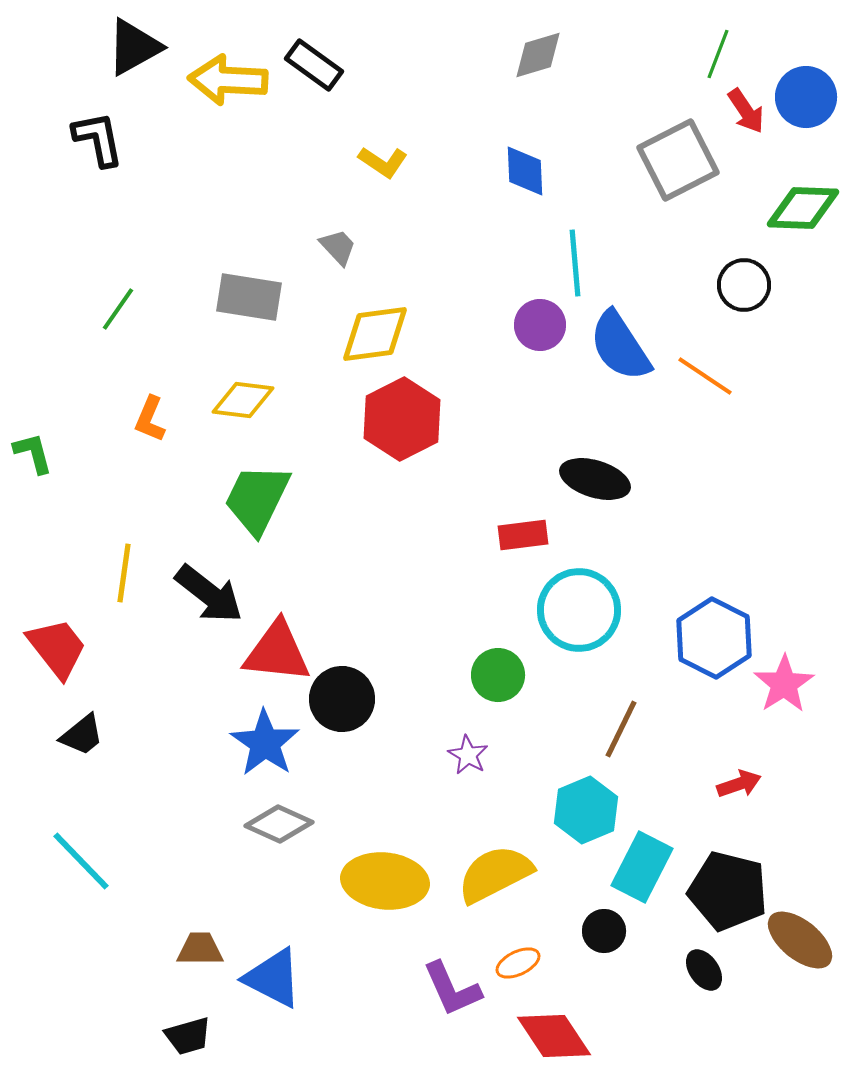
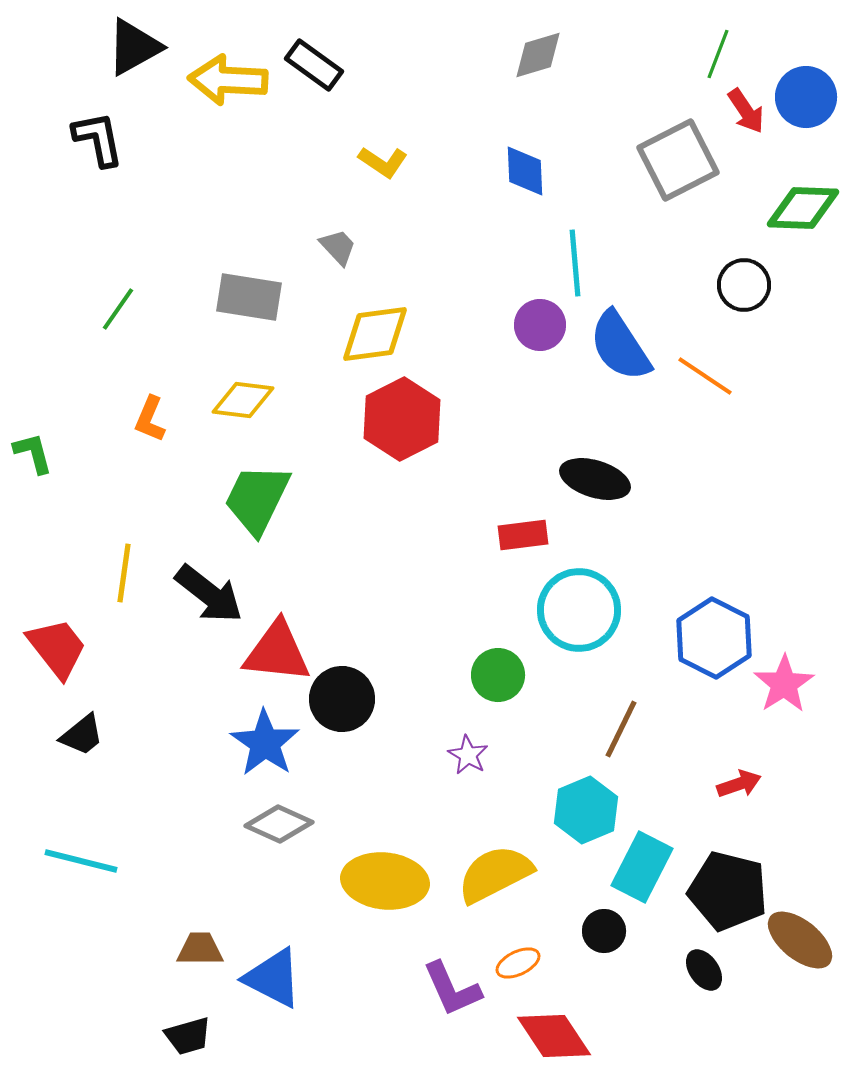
cyan line at (81, 861): rotated 32 degrees counterclockwise
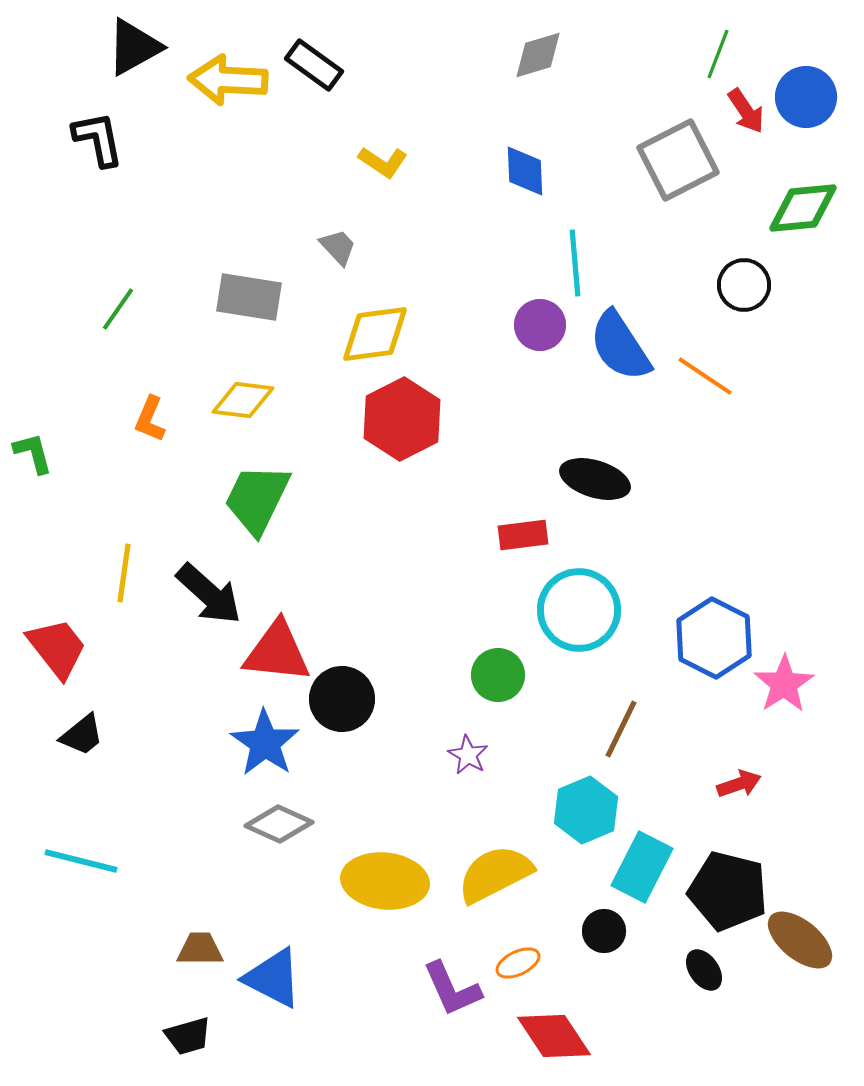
green diamond at (803, 208): rotated 8 degrees counterclockwise
black arrow at (209, 594): rotated 4 degrees clockwise
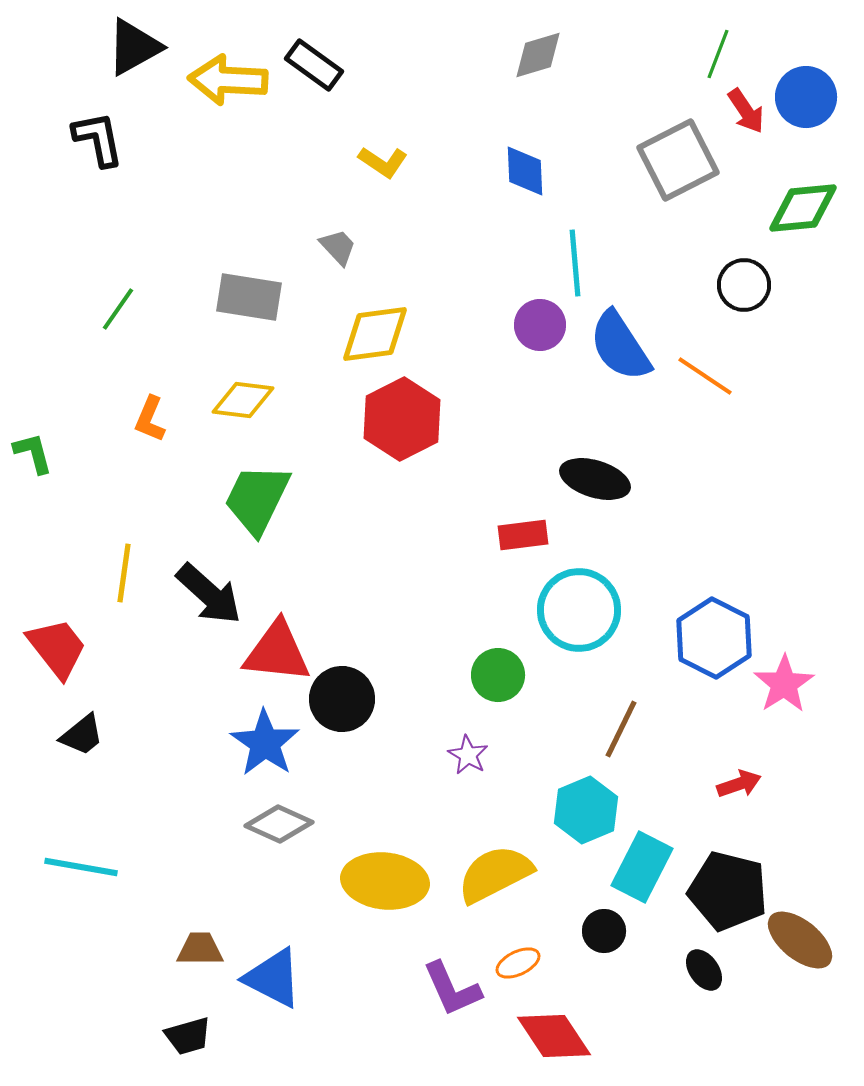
cyan line at (81, 861): moved 6 px down; rotated 4 degrees counterclockwise
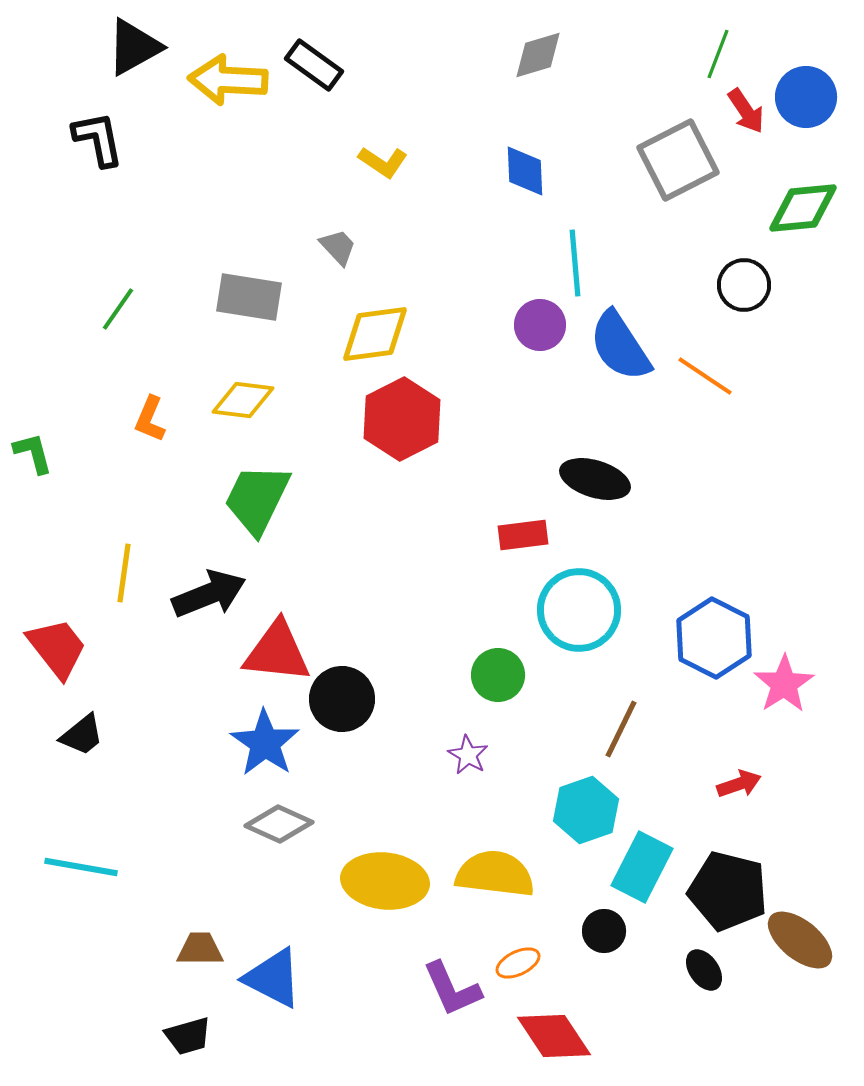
black arrow at (209, 594): rotated 64 degrees counterclockwise
cyan hexagon at (586, 810): rotated 4 degrees clockwise
yellow semicircle at (495, 874): rotated 34 degrees clockwise
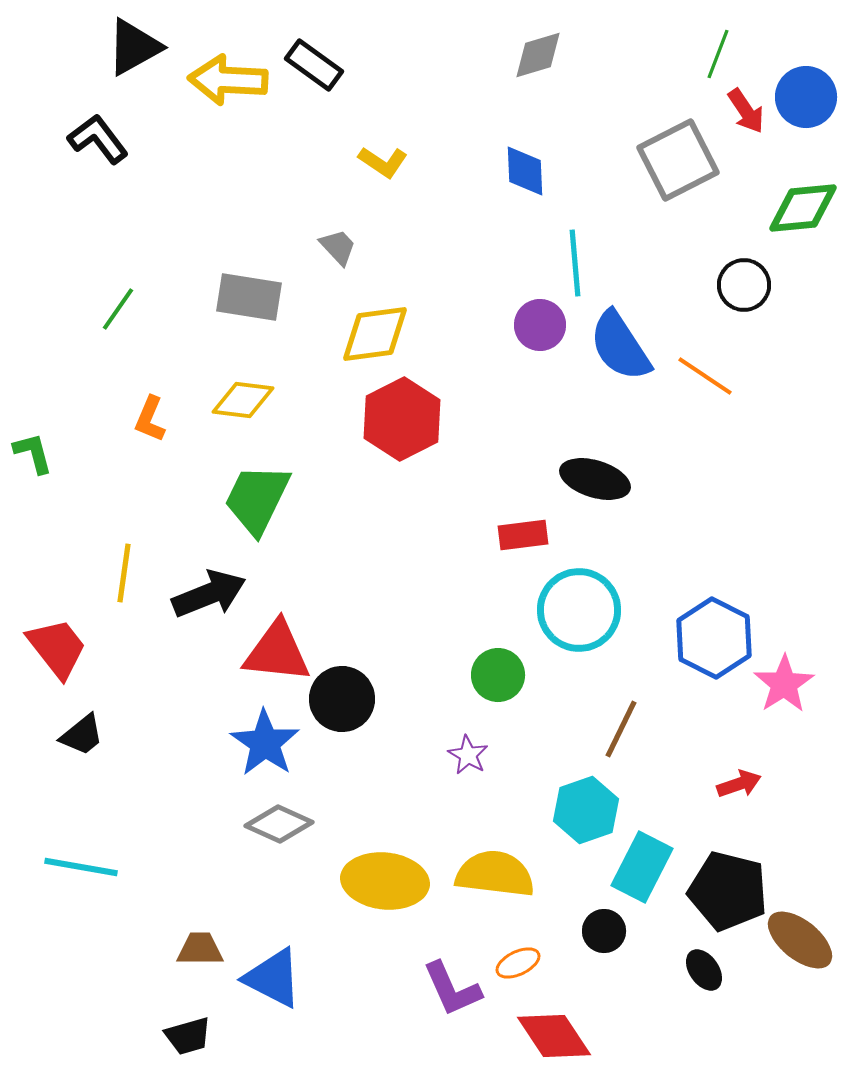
black L-shape at (98, 139): rotated 26 degrees counterclockwise
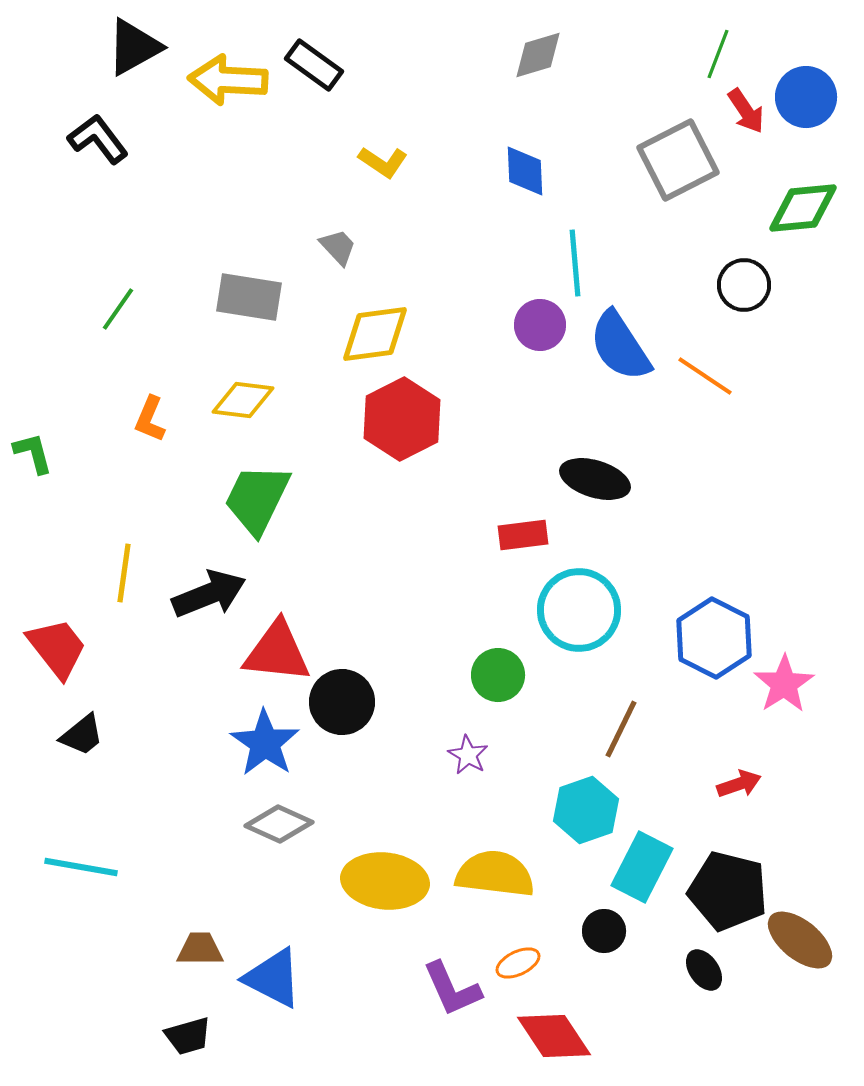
black circle at (342, 699): moved 3 px down
